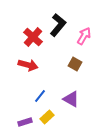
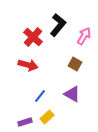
purple triangle: moved 1 px right, 5 px up
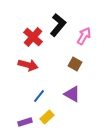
blue line: moved 1 px left
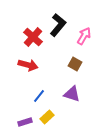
purple triangle: rotated 12 degrees counterclockwise
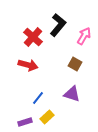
blue line: moved 1 px left, 2 px down
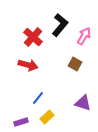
black L-shape: moved 2 px right
purple triangle: moved 11 px right, 9 px down
purple rectangle: moved 4 px left
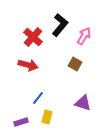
yellow rectangle: rotated 32 degrees counterclockwise
